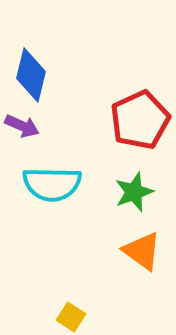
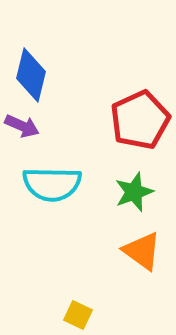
yellow square: moved 7 px right, 2 px up; rotated 8 degrees counterclockwise
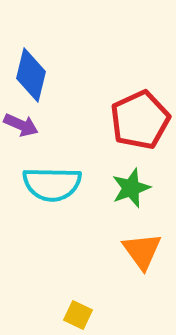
purple arrow: moved 1 px left, 1 px up
green star: moved 3 px left, 4 px up
orange triangle: rotated 18 degrees clockwise
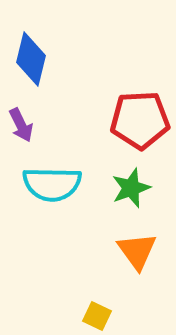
blue diamond: moved 16 px up
red pentagon: rotated 22 degrees clockwise
purple arrow: rotated 40 degrees clockwise
orange triangle: moved 5 px left
yellow square: moved 19 px right, 1 px down
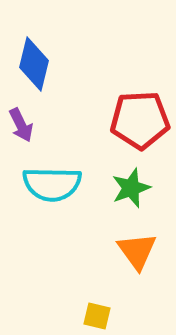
blue diamond: moved 3 px right, 5 px down
yellow square: rotated 12 degrees counterclockwise
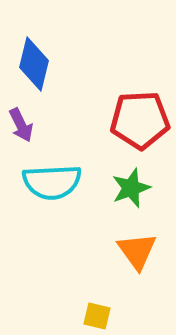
cyan semicircle: moved 2 px up; rotated 4 degrees counterclockwise
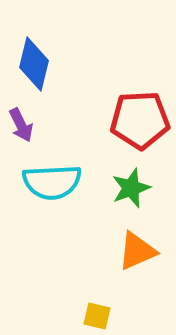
orange triangle: rotated 42 degrees clockwise
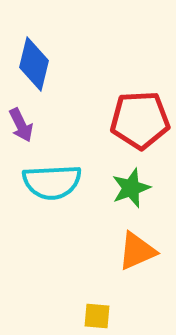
yellow square: rotated 8 degrees counterclockwise
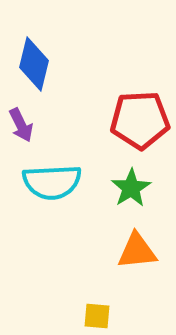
green star: rotated 12 degrees counterclockwise
orange triangle: rotated 18 degrees clockwise
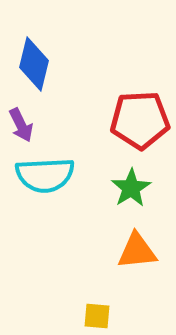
cyan semicircle: moved 7 px left, 7 px up
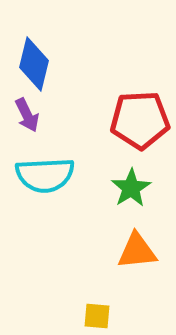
purple arrow: moved 6 px right, 10 px up
